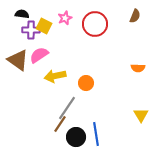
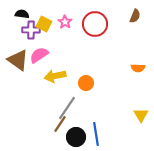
pink star: moved 4 px down; rotated 16 degrees counterclockwise
yellow square: moved 2 px up
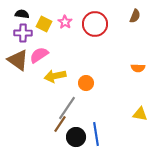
purple cross: moved 8 px left, 3 px down
yellow triangle: moved 1 px left, 1 px up; rotated 49 degrees counterclockwise
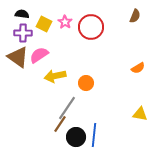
red circle: moved 4 px left, 3 px down
brown triangle: moved 3 px up
orange semicircle: rotated 32 degrees counterclockwise
blue line: moved 2 px left, 1 px down; rotated 15 degrees clockwise
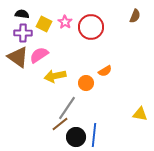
orange semicircle: moved 33 px left, 3 px down
brown line: rotated 18 degrees clockwise
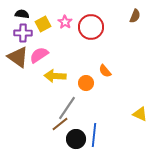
yellow square: moved 1 px left; rotated 35 degrees clockwise
orange semicircle: rotated 80 degrees clockwise
yellow arrow: rotated 15 degrees clockwise
yellow triangle: rotated 14 degrees clockwise
black circle: moved 2 px down
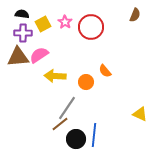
brown semicircle: moved 1 px up
brown triangle: rotated 40 degrees counterclockwise
orange circle: moved 1 px up
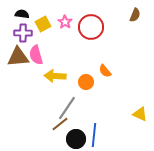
pink semicircle: moved 3 px left; rotated 72 degrees counterclockwise
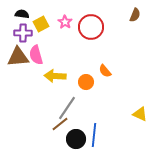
yellow square: moved 2 px left
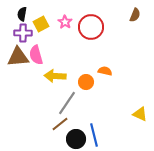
black semicircle: rotated 88 degrees counterclockwise
orange semicircle: rotated 144 degrees clockwise
gray line: moved 5 px up
blue line: rotated 20 degrees counterclockwise
